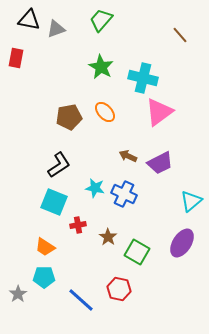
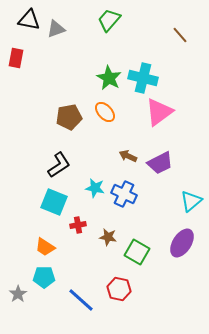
green trapezoid: moved 8 px right
green star: moved 8 px right, 11 px down
brown star: rotated 24 degrees counterclockwise
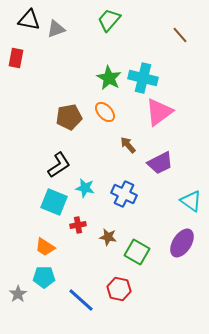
brown arrow: moved 11 px up; rotated 24 degrees clockwise
cyan star: moved 10 px left
cyan triangle: rotated 45 degrees counterclockwise
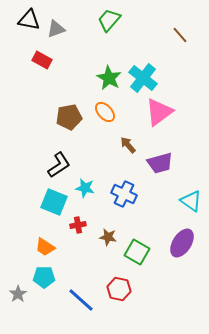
red rectangle: moved 26 px right, 2 px down; rotated 72 degrees counterclockwise
cyan cross: rotated 24 degrees clockwise
purple trapezoid: rotated 12 degrees clockwise
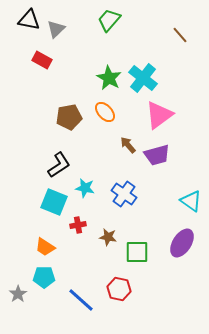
gray triangle: rotated 24 degrees counterclockwise
pink triangle: moved 3 px down
purple trapezoid: moved 3 px left, 8 px up
blue cross: rotated 10 degrees clockwise
green square: rotated 30 degrees counterclockwise
